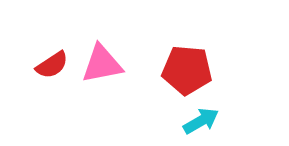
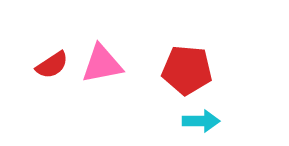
cyan arrow: rotated 30 degrees clockwise
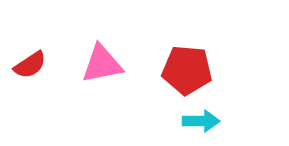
red semicircle: moved 22 px left
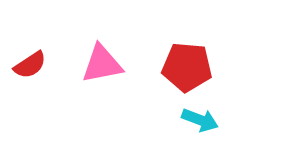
red pentagon: moved 3 px up
cyan arrow: moved 1 px left, 1 px up; rotated 21 degrees clockwise
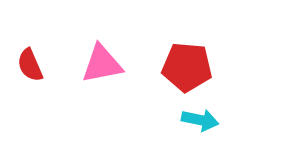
red semicircle: rotated 100 degrees clockwise
cyan arrow: rotated 9 degrees counterclockwise
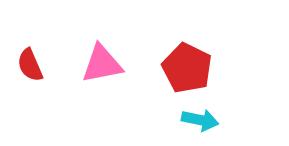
red pentagon: moved 1 px down; rotated 21 degrees clockwise
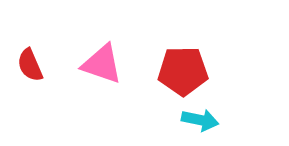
pink triangle: rotated 30 degrees clockwise
red pentagon: moved 4 px left, 3 px down; rotated 27 degrees counterclockwise
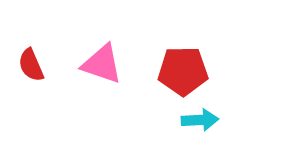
red semicircle: moved 1 px right
cyan arrow: rotated 15 degrees counterclockwise
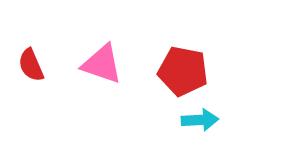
red pentagon: rotated 12 degrees clockwise
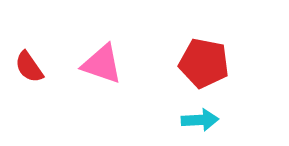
red semicircle: moved 2 px left, 2 px down; rotated 12 degrees counterclockwise
red pentagon: moved 21 px right, 8 px up
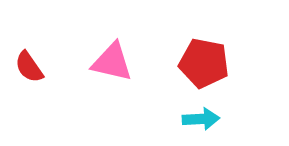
pink triangle: moved 10 px right, 2 px up; rotated 6 degrees counterclockwise
cyan arrow: moved 1 px right, 1 px up
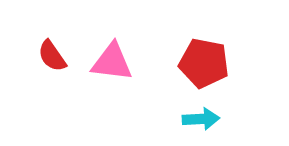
pink triangle: rotated 6 degrees counterclockwise
red semicircle: moved 23 px right, 11 px up
